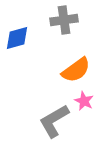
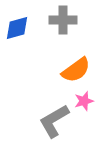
gray cross: moved 1 px left; rotated 8 degrees clockwise
blue diamond: moved 10 px up
pink star: rotated 30 degrees clockwise
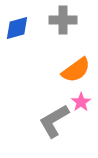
pink star: moved 3 px left, 1 px down; rotated 18 degrees counterclockwise
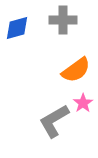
pink star: moved 2 px right, 1 px down
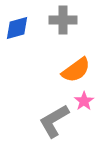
pink star: moved 1 px right, 2 px up
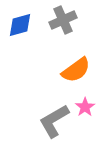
gray cross: rotated 24 degrees counterclockwise
blue diamond: moved 3 px right, 3 px up
pink star: moved 1 px right, 6 px down
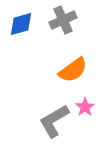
blue diamond: moved 1 px right, 1 px up
orange semicircle: moved 3 px left
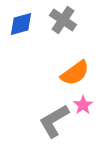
gray cross: rotated 32 degrees counterclockwise
orange semicircle: moved 2 px right, 3 px down
pink star: moved 2 px left, 2 px up
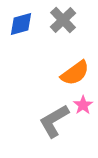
gray cross: rotated 12 degrees clockwise
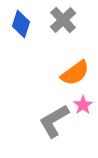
blue diamond: rotated 56 degrees counterclockwise
